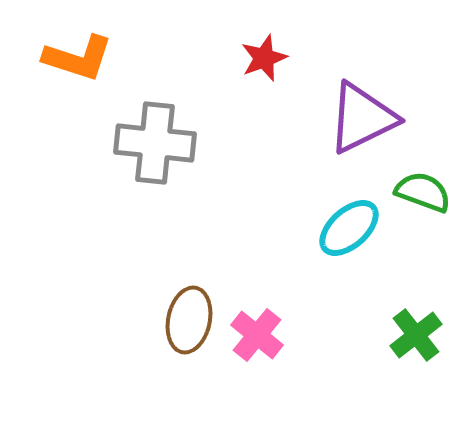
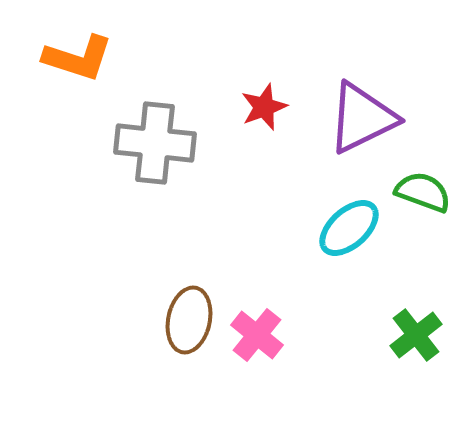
red star: moved 49 px down
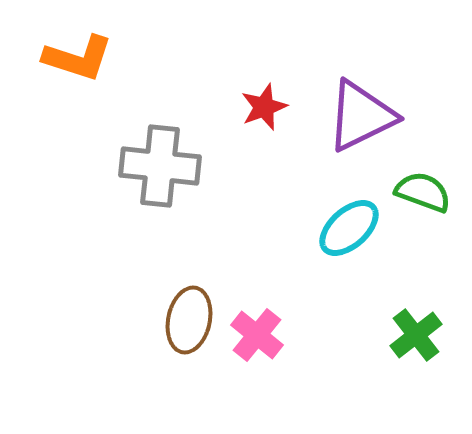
purple triangle: moved 1 px left, 2 px up
gray cross: moved 5 px right, 23 px down
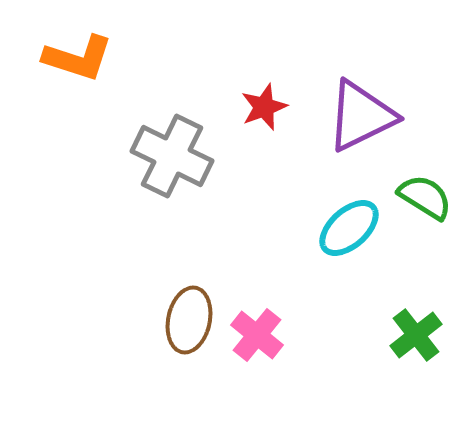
gray cross: moved 12 px right, 10 px up; rotated 20 degrees clockwise
green semicircle: moved 2 px right, 5 px down; rotated 12 degrees clockwise
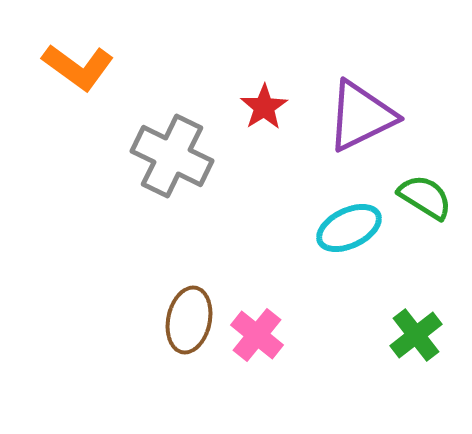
orange L-shape: moved 9 px down; rotated 18 degrees clockwise
red star: rotated 12 degrees counterclockwise
cyan ellipse: rotated 16 degrees clockwise
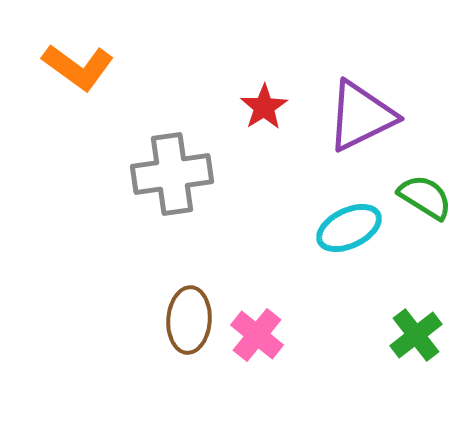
gray cross: moved 18 px down; rotated 34 degrees counterclockwise
brown ellipse: rotated 8 degrees counterclockwise
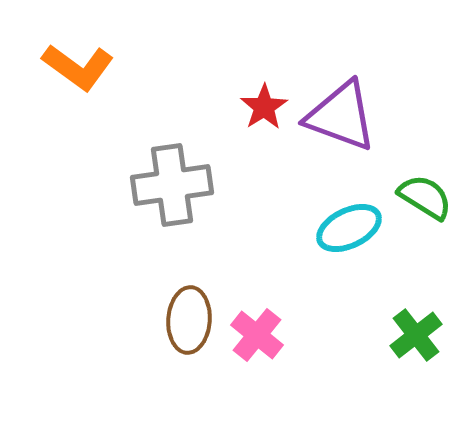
purple triangle: moved 20 px left; rotated 46 degrees clockwise
gray cross: moved 11 px down
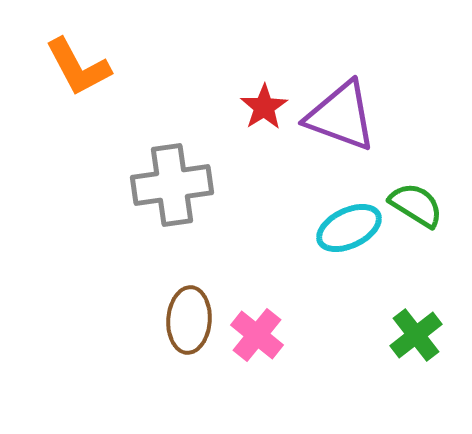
orange L-shape: rotated 26 degrees clockwise
green semicircle: moved 9 px left, 8 px down
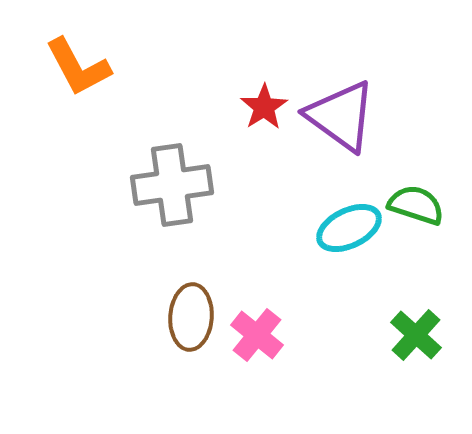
purple triangle: rotated 16 degrees clockwise
green semicircle: rotated 14 degrees counterclockwise
brown ellipse: moved 2 px right, 3 px up
green cross: rotated 10 degrees counterclockwise
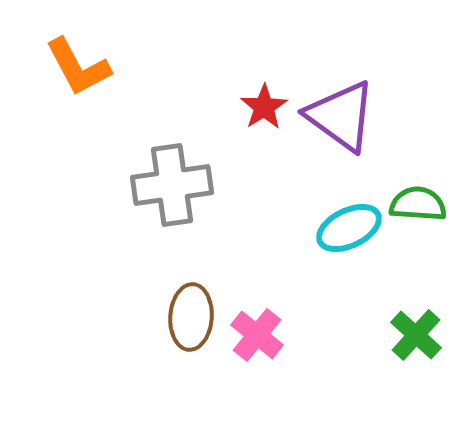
green semicircle: moved 2 px right, 1 px up; rotated 14 degrees counterclockwise
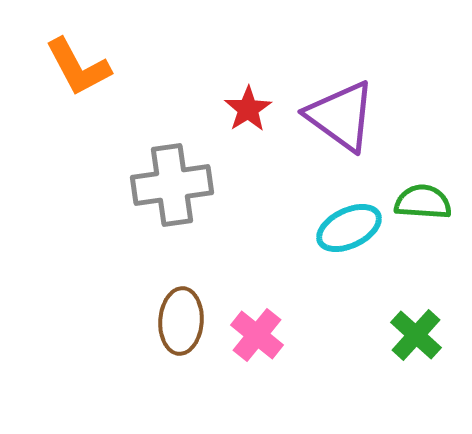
red star: moved 16 px left, 2 px down
green semicircle: moved 5 px right, 2 px up
brown ellipse: moved 10 px left, 4 px down
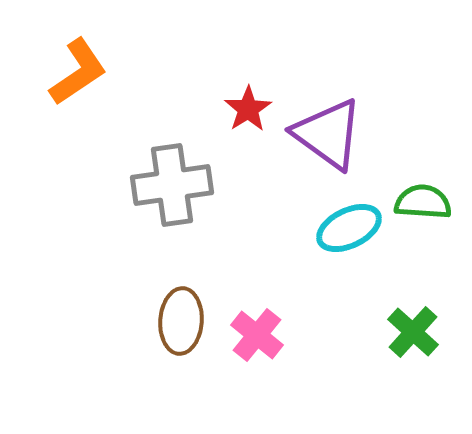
orange L-shape: moved 5 px down; rotated 96 degrees counterclockwise
purple triangle: moved 13 px left, 18 px down
green cross: moved 3 px left, 3 px up
